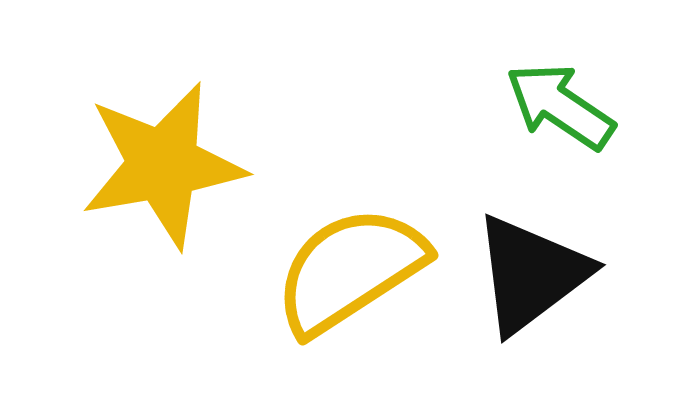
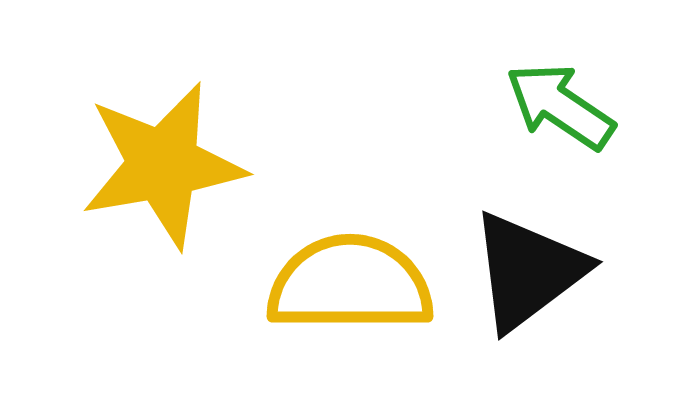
yellow semicircle: moved 14 px down; rotated 33 degrees clockwise
black triangle: moved 3 px left, 3 px up
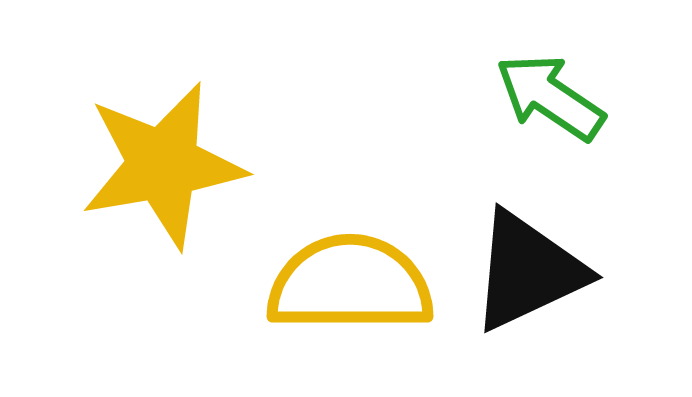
green arrow: moved 10 px left, 9 px up
black triangle: rotated 12 degrees clockwise
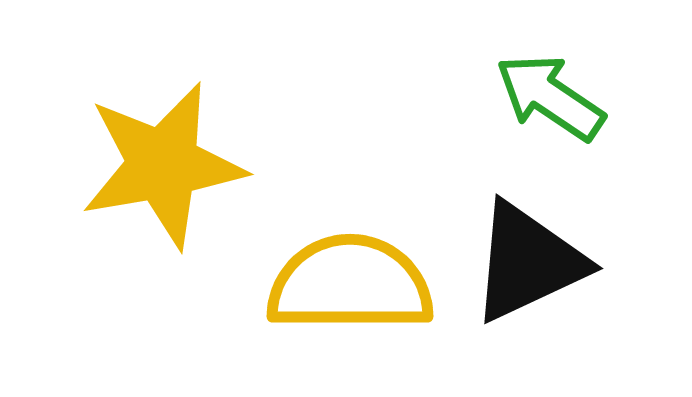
black triangle: moved 9 px up
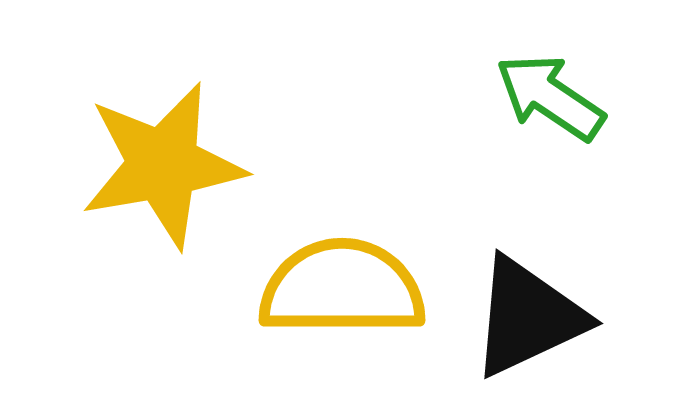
black triangle: moved 55 px down
yellow semicircle: moved 8 px left, 4 px down
